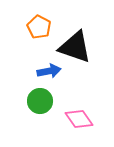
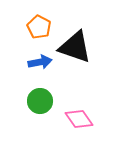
blue arrow: moved 9 px left, 9 px up
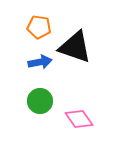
orange pentagon: rotated 20 degrees counterclockwise
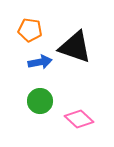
orange pentagon: moved 9 px left, 3 px down
pink diamond: rotated 12 degrees counterclockwise
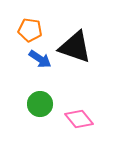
blue arrow: moved 3 px up; rotated 45 degrees clockwise
green circle: moved 3 px down
pink diamond: rotated 8 degrees clockwise
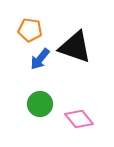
blue arrow: rotated 95 degrees clockwise
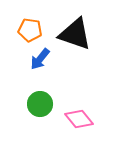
black triangle: moved 13 px up
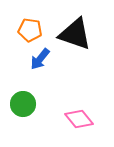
green circle: moved 17 px left
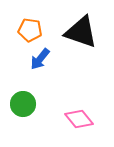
black triangle: moved 6 px right, 2 px up
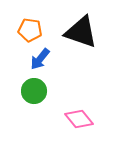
green circle: moved 11 px right, 13 px up
